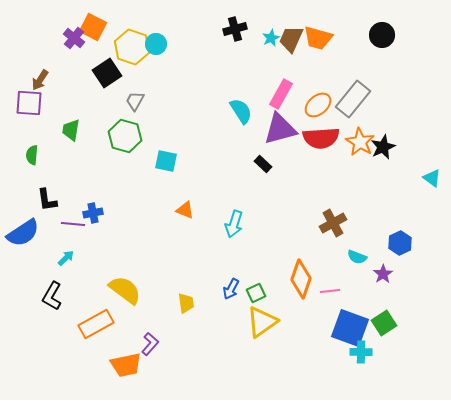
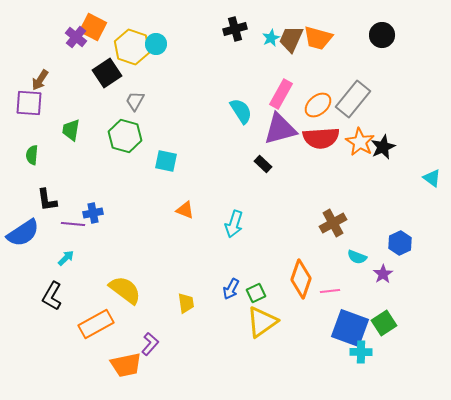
purple cross at (74, 38): moved 2 px right, 1 px up
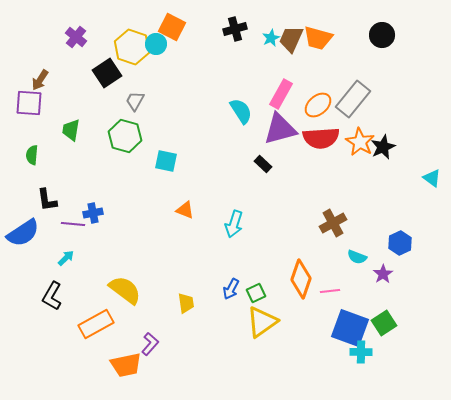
orange square at (93, 27): moved 79 px right
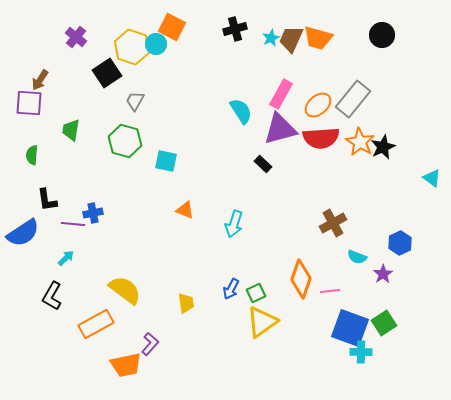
green hexagon at (125, 136): moved 5 px down
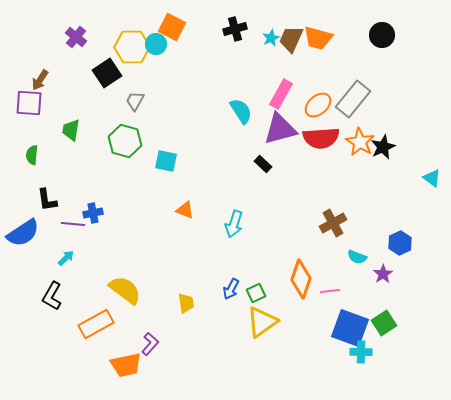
yellow hexagon at (132, 47): rotated 20 degrees counterclockwise
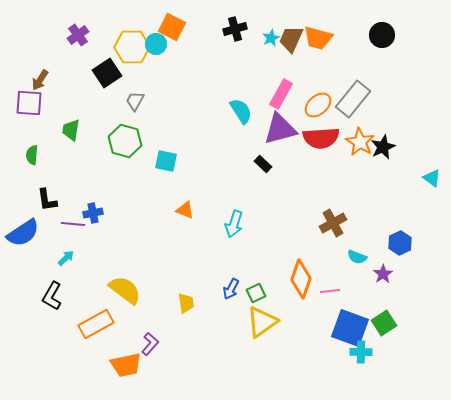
purple cross at (76, 37): moved 2 px right, 2 px up; rotated 15 degrees clockwise
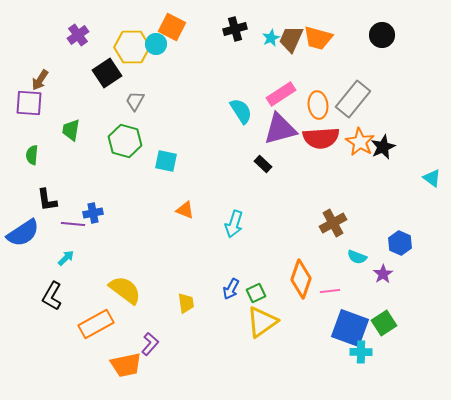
pink rectangle at (281, 94): rotated 28 degrees clockwise
orange ellipse at (318, 105): rotated 56 degrees counterclockwise
blue hexagon at (400, 243): rotated 10 degrees counterclockwise
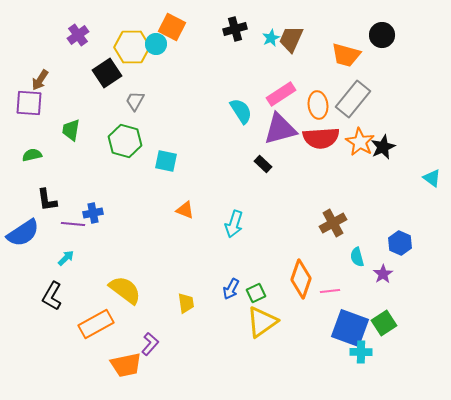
orange trapezoid at (318, 38): moved 28 px right, 17 px down
green semicircle at (32, 155): rotated 72 degrees clockwise
cyan semicircle at (357, 257): rotated 54 degrees clockwise
